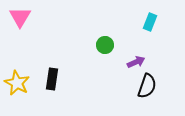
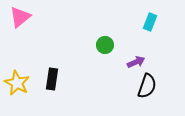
pink triangle: rotated 20 degrees clockwise
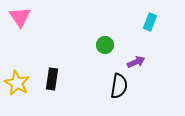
pink triangle: rotated 25 degrees counterclockwise
black semicircle: moved 28 px left; rotated 10 degrees counterclockwise
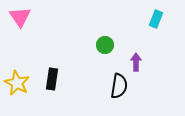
cyan rectangle: moved 6 px right, 3 px up
purple arrow: rotated 66 degrees counterclockwise
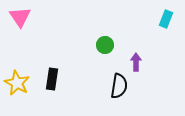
cyan rectangle: moved 10 px right
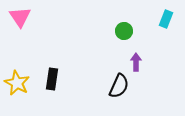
green circle: moved 19 px right, 14 px up
black semicircle: rotated 15 degrees clockwise
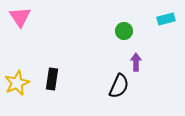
cyan rectangle: rotated 54 degrees clockwise
yellow star: rotated 20 degrees clockwise
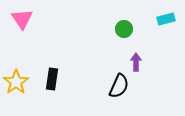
pink triangle: moved 2 px right, 2 px down
green circle: moved 2 px up
yellow star: moved 1 px left, 1 px up; rotated 10 degrees counterclockwise
